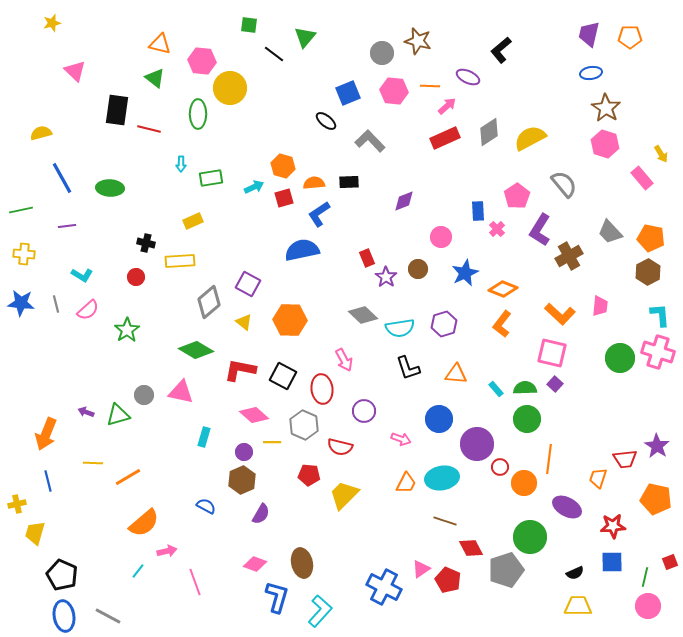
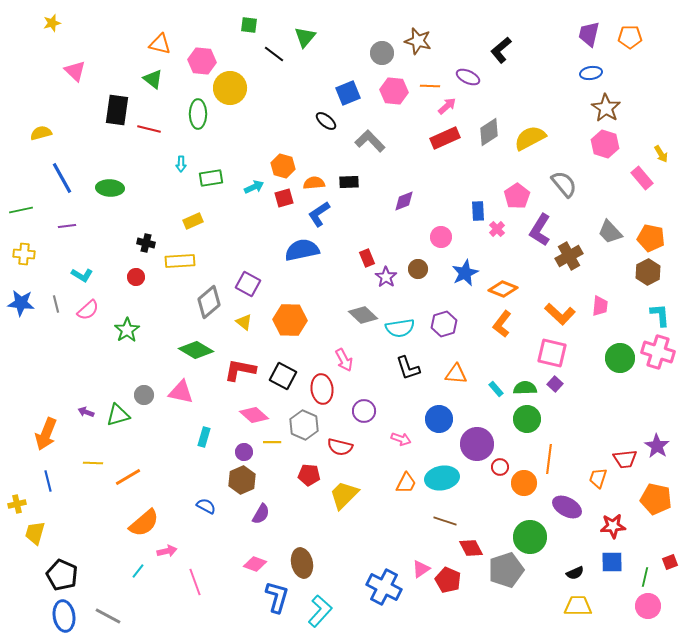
green triangle at (155, 78): moved 2 px left, 1 px down
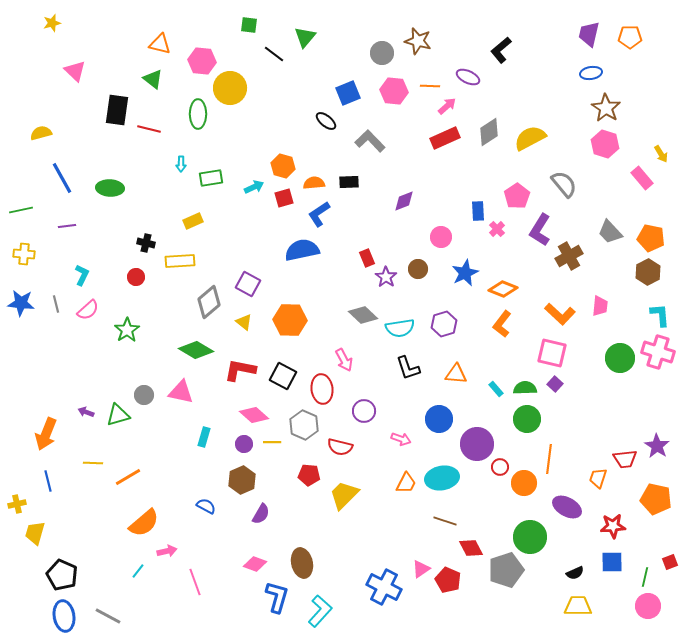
cyan L-shape at (82, 275): rotated 95 degrees counterclockwise
purple circle at (244, 452): moved 8 px up
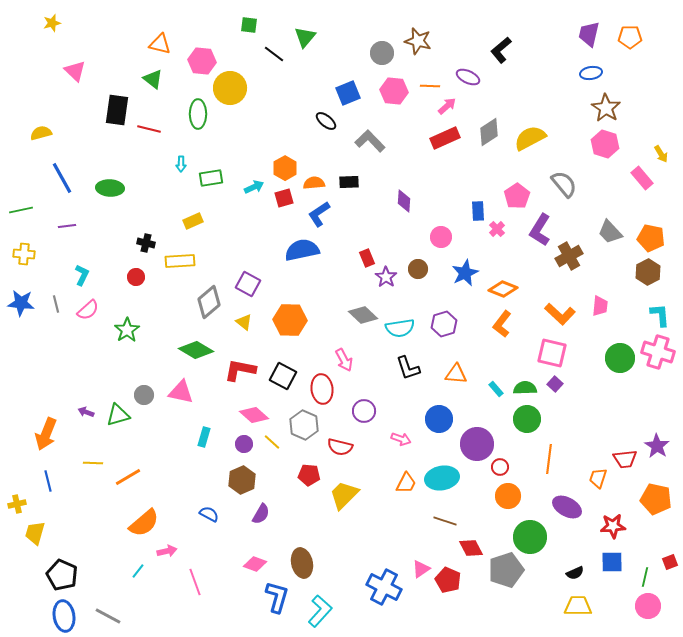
orange hexagon at (283, 166): moved 2 px right, 2 px down; rotated 15 degrees clockwise
purple diamond at (404, 201): rotated 65 degrees counterclockwise
yellow line at (272, 442): rotated 42 degrees clockwise
orange circle at (524, 483): moved 16 px left, 13 px down
blue semicircle at (206, 506): moved 3 px right, 8 px down
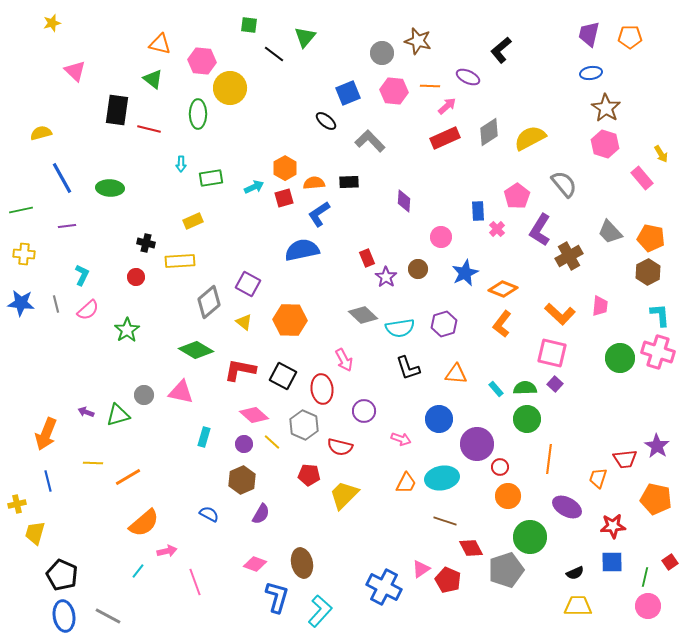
red square at (670, 562): rotated 14 degrees counterclockwise
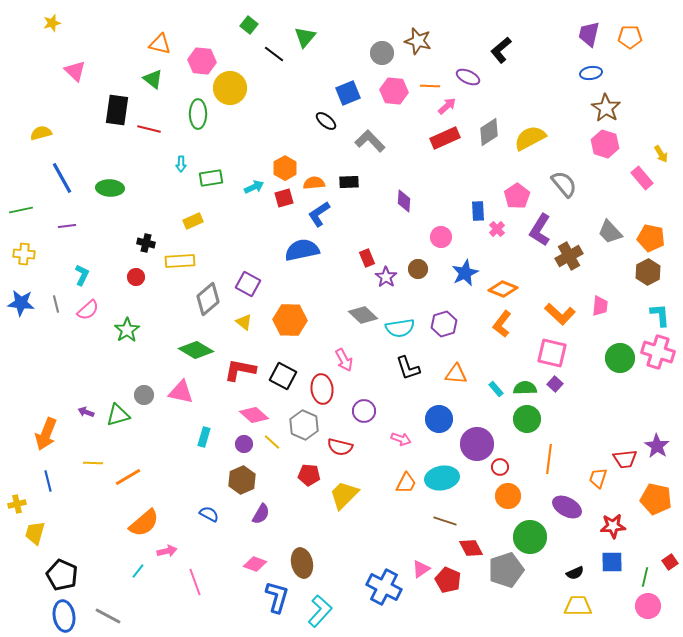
green square at (249, 25): rotated 30 degrees clockwise
gray diamond at (209, 302): moved 1 px left, 3 px up
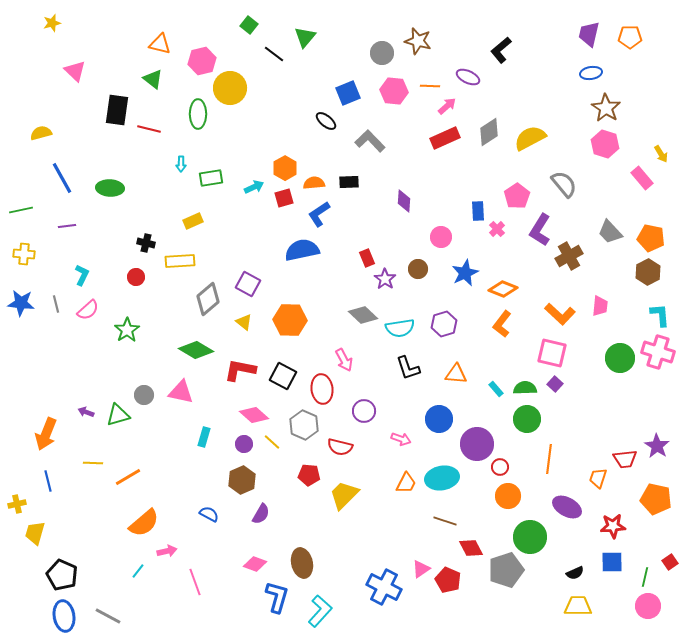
pink hexagon at (202, 61): rotated 20 degrees counterclockwise
purple star at (386, 277): moved 1 px left, 2 px down
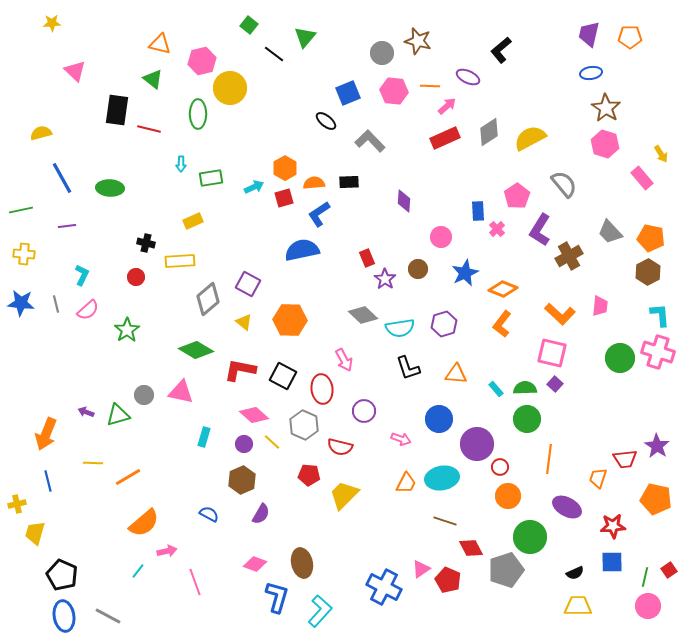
yellow star at (52, 23): rotated 12 degrees clockwise
red square at (670, 562): moved 1 px left, 8 px down
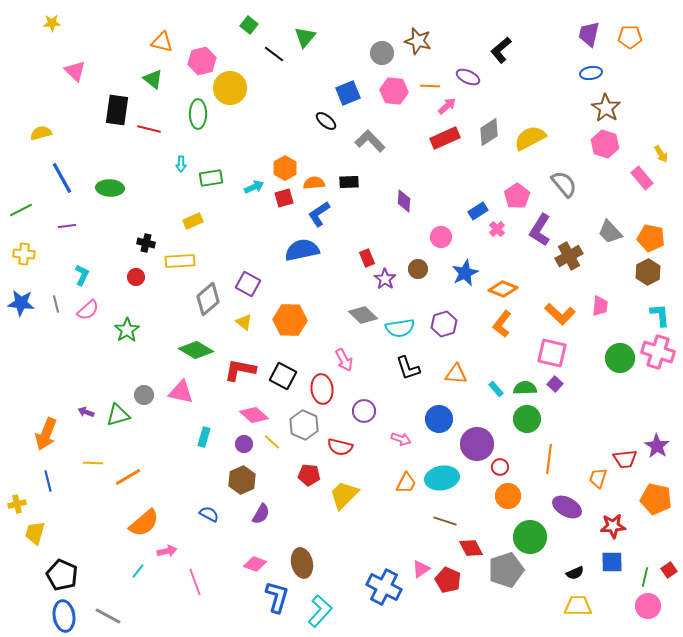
orange triangle at (160, 44): moved 2 px right, 2 px up
green line at (21, 210): rotated 15 degrees counterclockwise
blue rectangle at (478, 211): rotated 60 degrees clockwise
